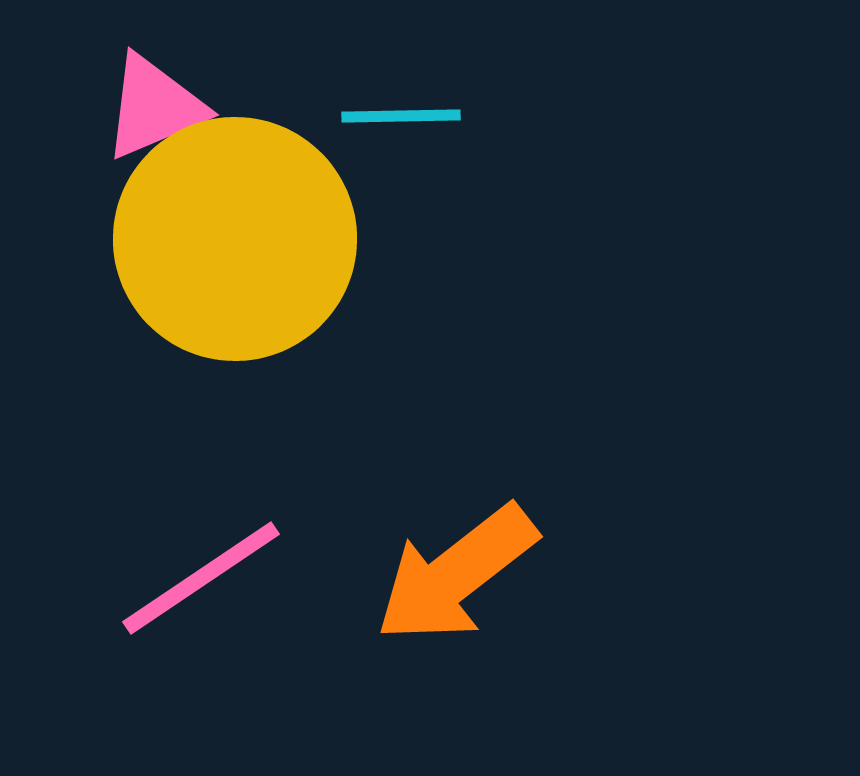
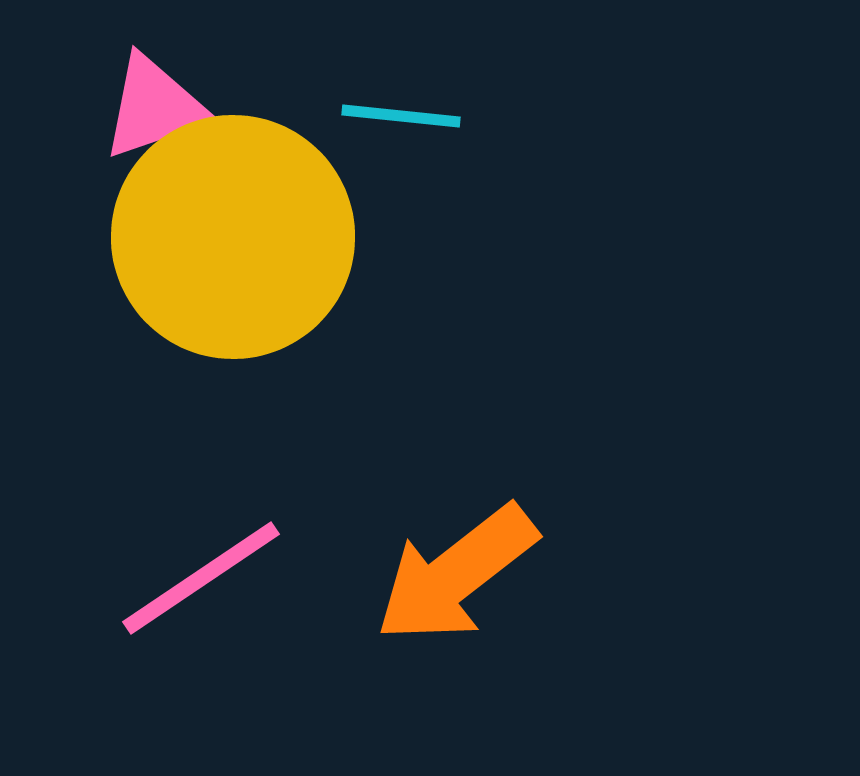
pink triangle: rotated 4 degrees clockwise
cyan line: rotated 7 degrees clockwise
yellow circle: moved 2 px left, 2 px up
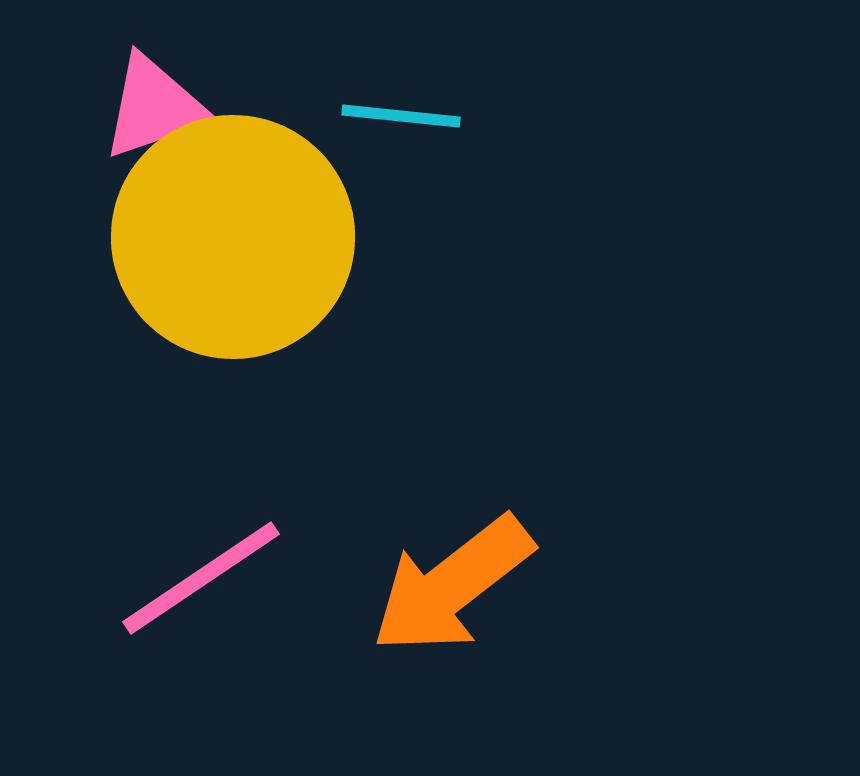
orange arrow: moved 4 px left, 11 px down
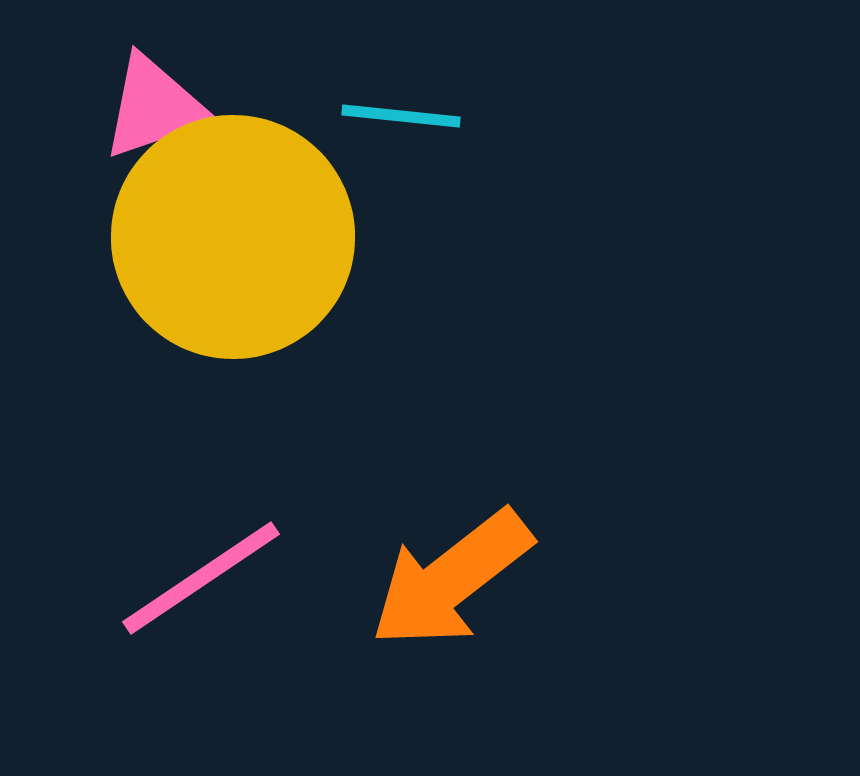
orange arrow: moved 1 px left, 6 px up
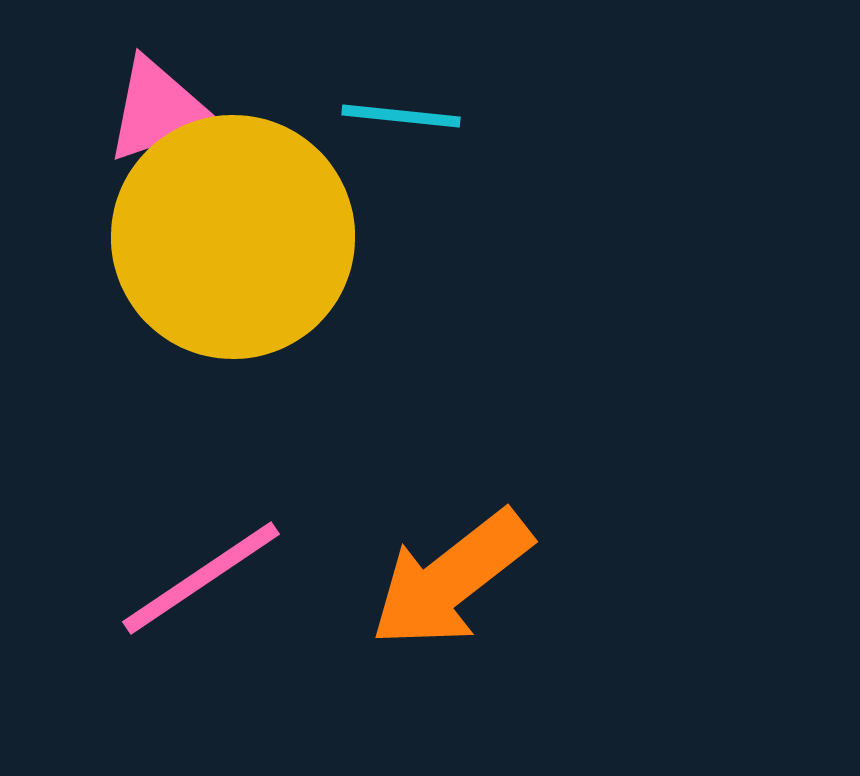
pink triangle: moved 4 px right, 3 px down
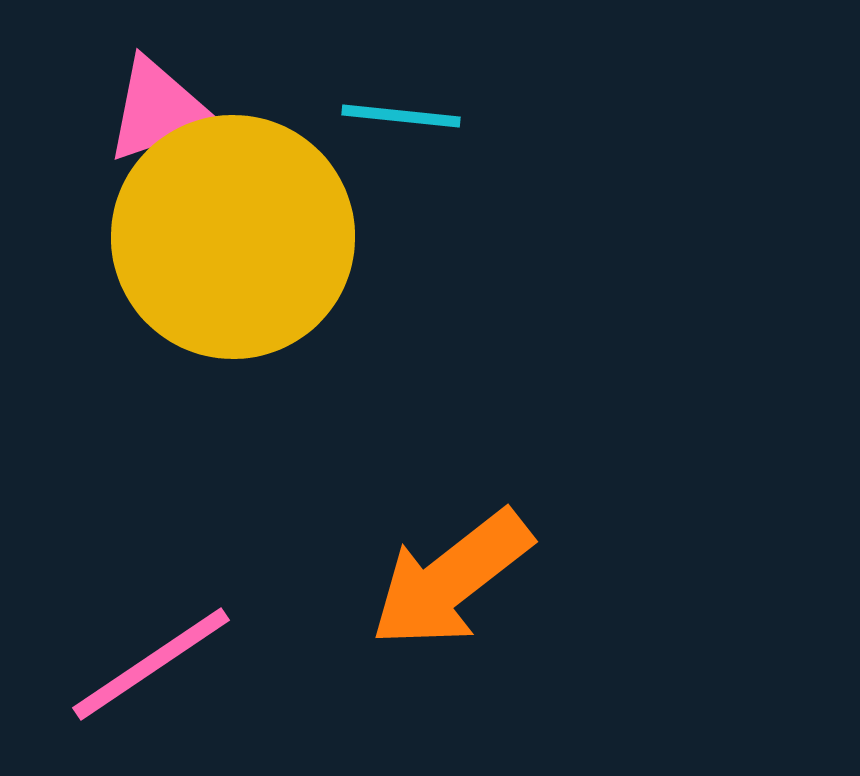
pink line: moved 50 px left, 86 px down
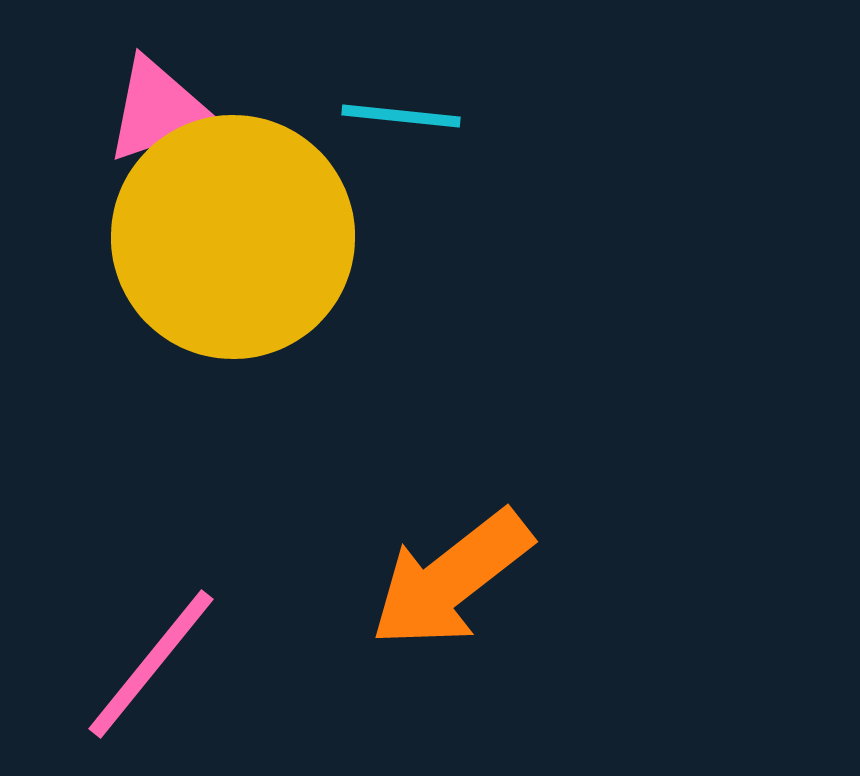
pink line: rotated 17 degrees counterclockwise
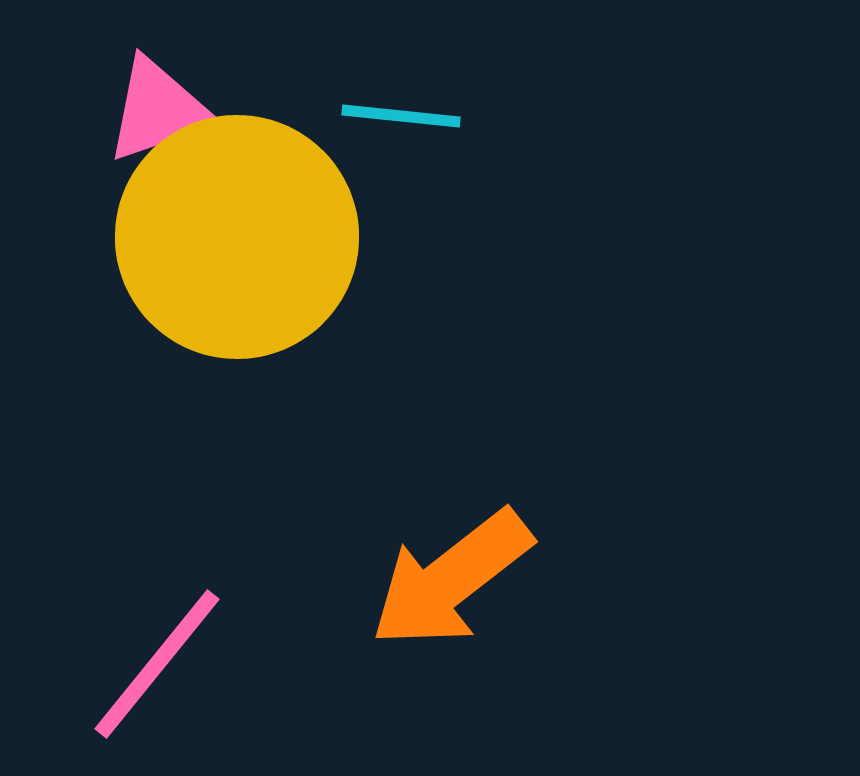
yellow circle: moved 4 px right
pink line: moved 6 px right
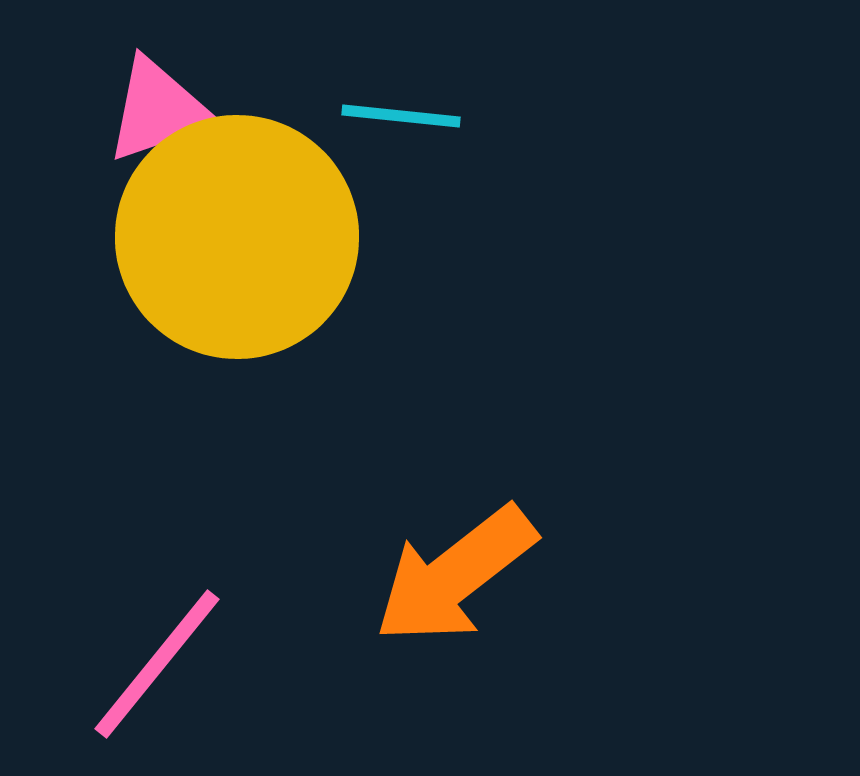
orange arrow: moved 4 px right, 4 px up
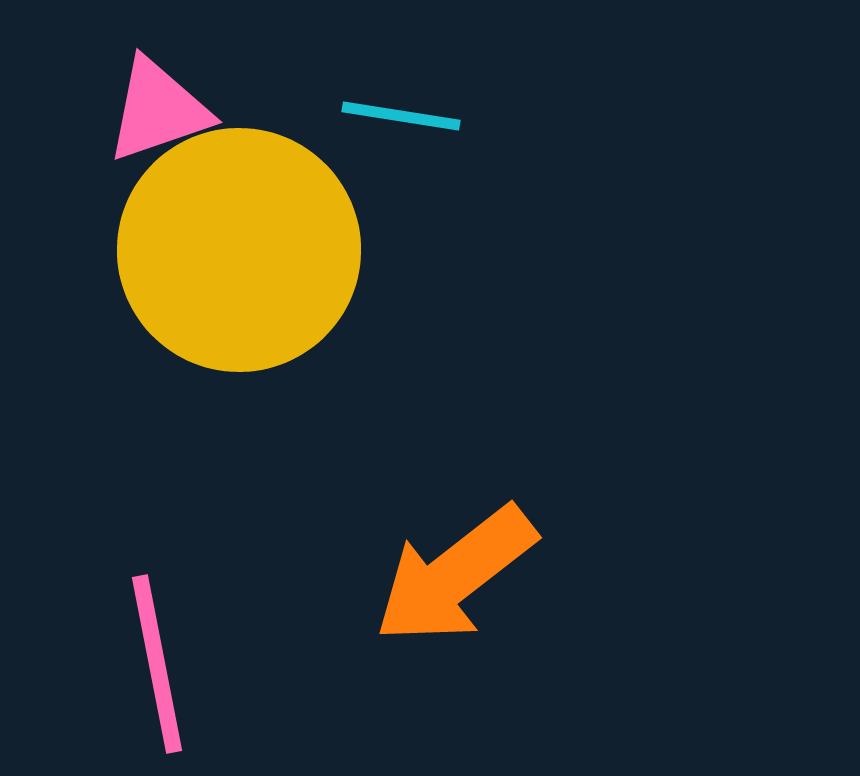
cyan line: rotated 3 degrees clockwise
yellow circle: moved 2 px right, 13 px down
pink line: rotated 50 degrees counterclockwise
